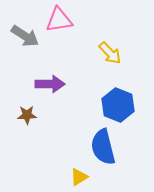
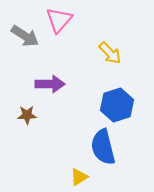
pink triangle: rotated 40 degrees counterclockwise
blue hexagon: moved 1 px left; rotated 20 degrees clockwise
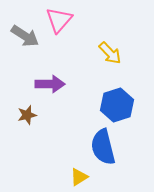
brown star: rotated 12 degrees counterclockwise
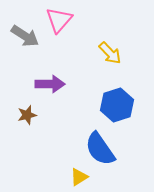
blue semicircle: moved 3 px left, 2 px down; rotated 21 degrees counterclockwise
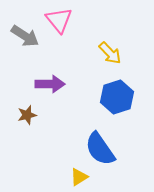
pink triangle: rotated 20 degrees counterclockwise
blue hexagon: moved 8 px up
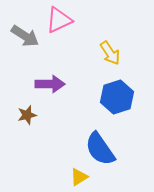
pink triangle: rotated 44 degrees clockwise
yellow arrow: rotated 10 degrees clockwise
